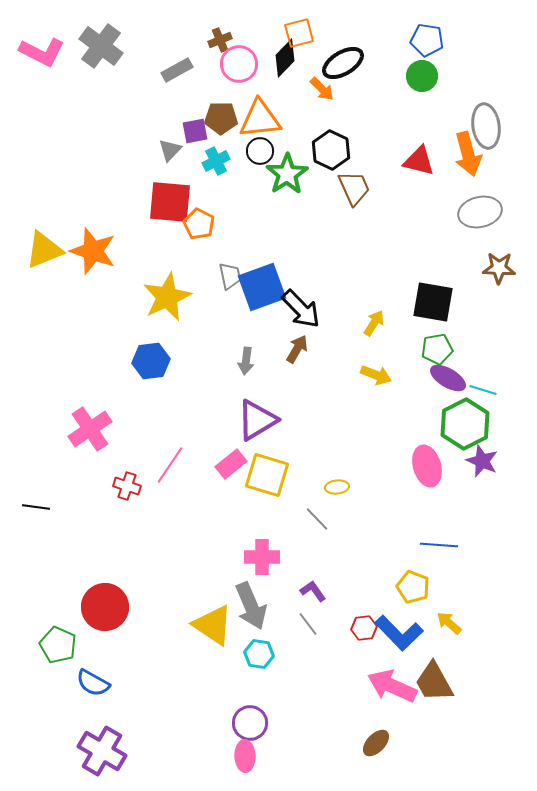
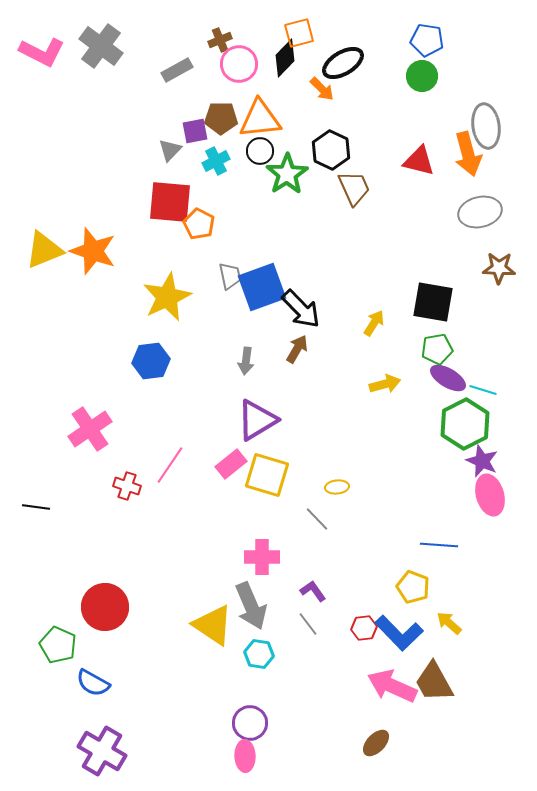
yellow arrow at (376, 375): moved 9 px right, 9 px down; rotated 36 degrees counterclockwise
pink ellipse at (427, 466): moved 63 px right, 29 px down
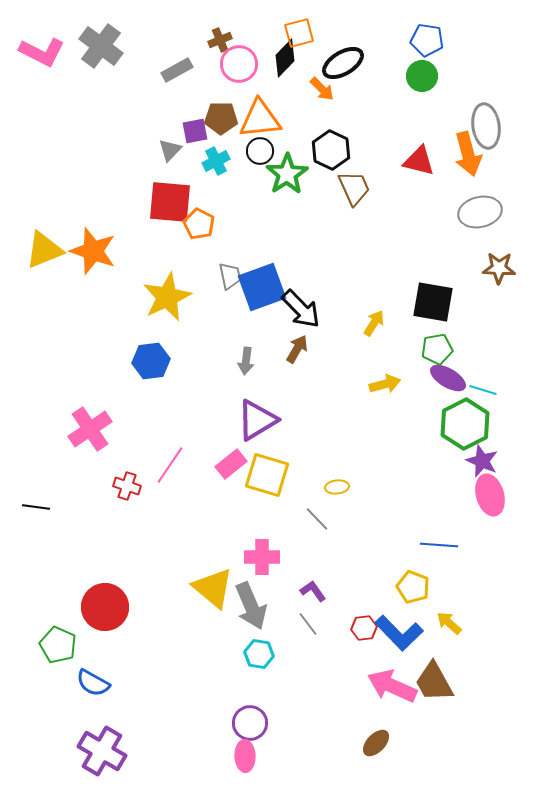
yellow triangle at (213, 625): moved 37 px up; rotated 6 degrees clockwise
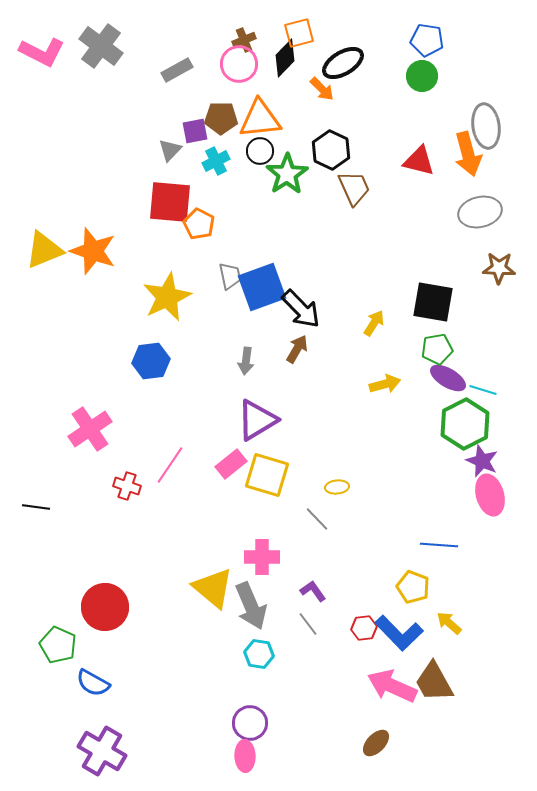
brown cross at (220, 40): moved 24 px right
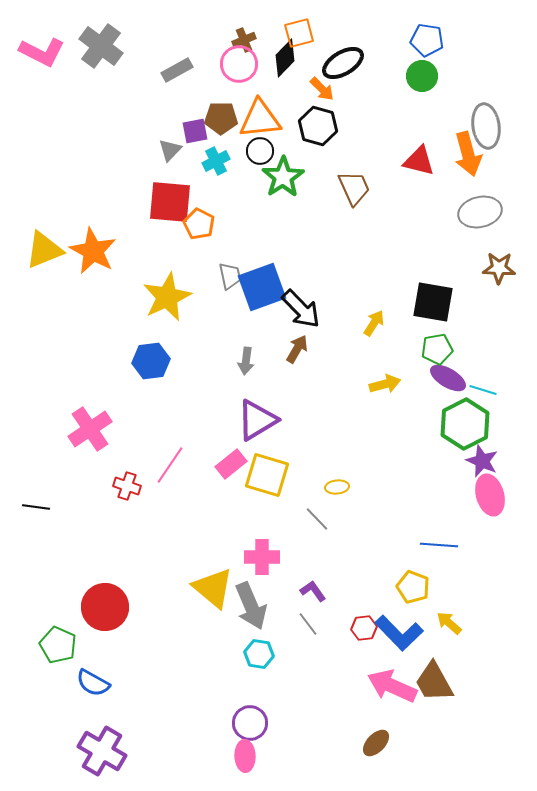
black hexagon at (331, 150): moved 13 px left, 24 px up; rotated 9 degrees counterclockwise
green star at (287, 174): moved 4 px left, 3 px down
orange star at (93, 251): rotated 9 degrees clockwise
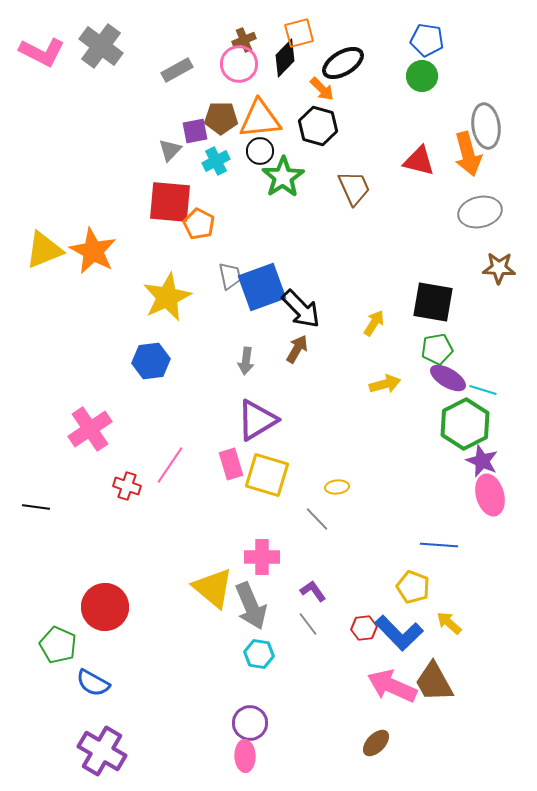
pink rectangle at (231, 464): rotated 68 degrees counterclockwise
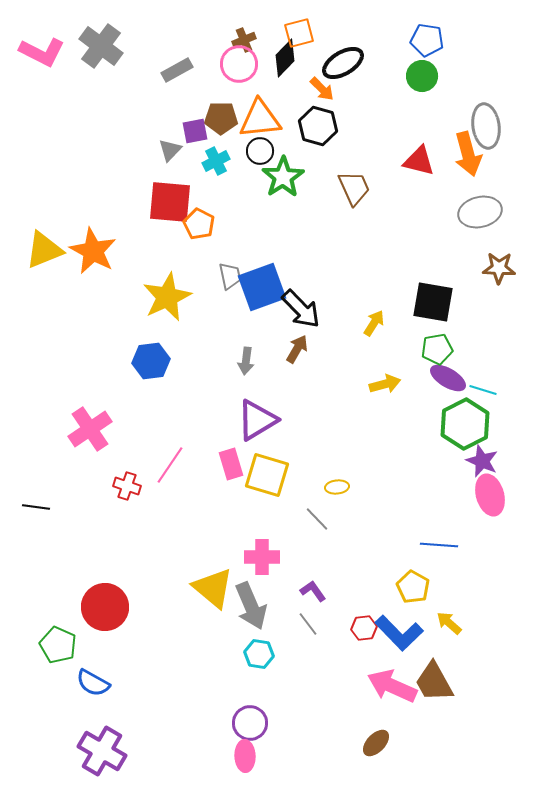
yellow pentagon at (413, 587): rotated 8 degrees clockwise
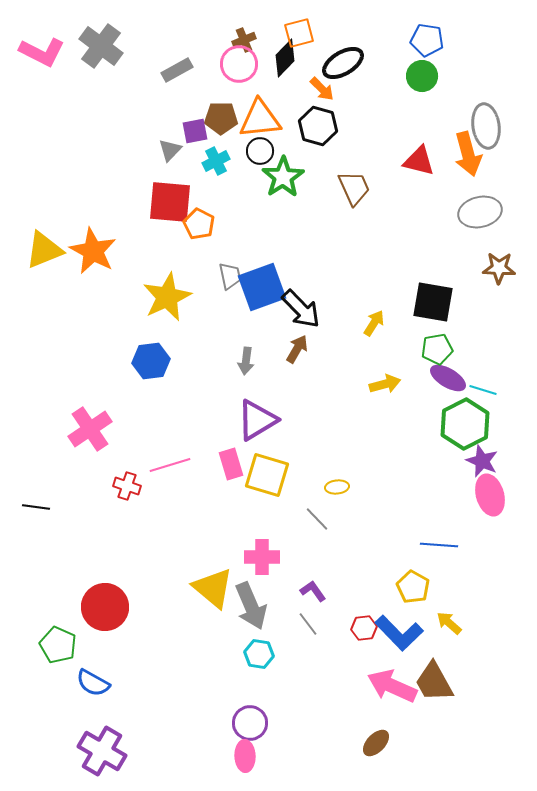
pink line at (170, 465): rotated 39 degrees clockwise
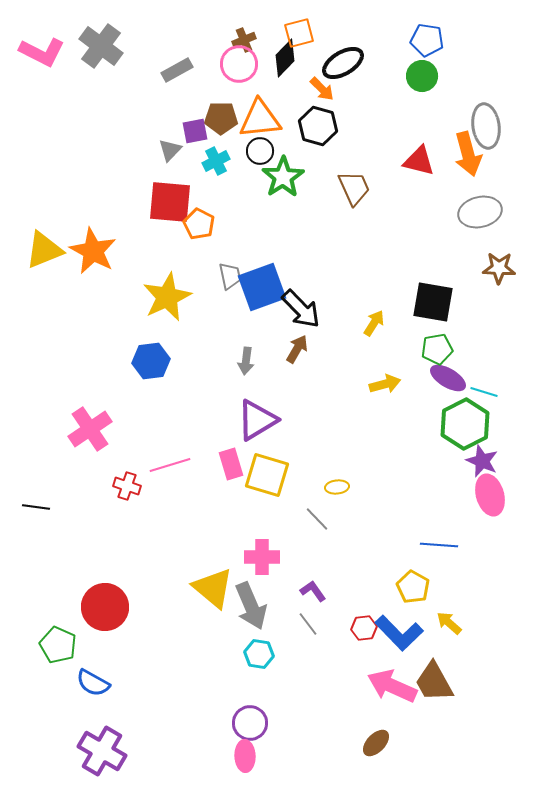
cyan line at (483, 390): moved 1 px right, 2 px down
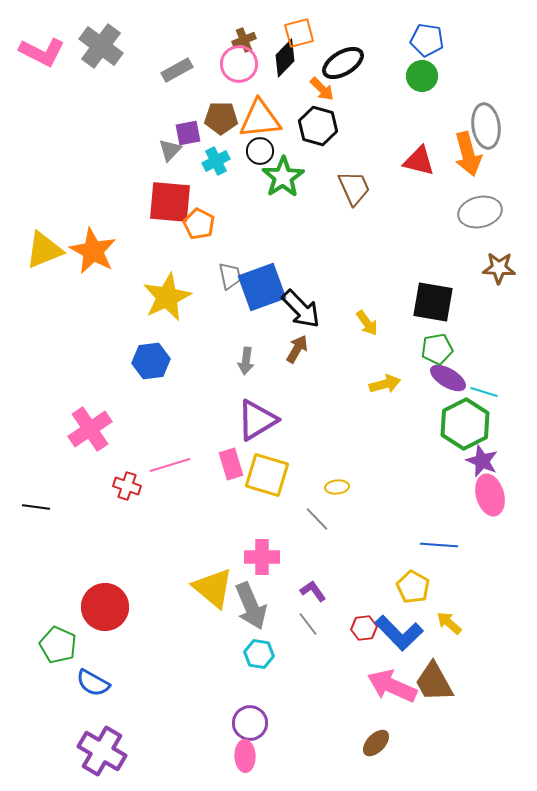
purple square at (195, 131): moved 7 px left, 2 px down
yellow arrow at (374, 323): moved 7 px left; rotated 112 degrees clockwise
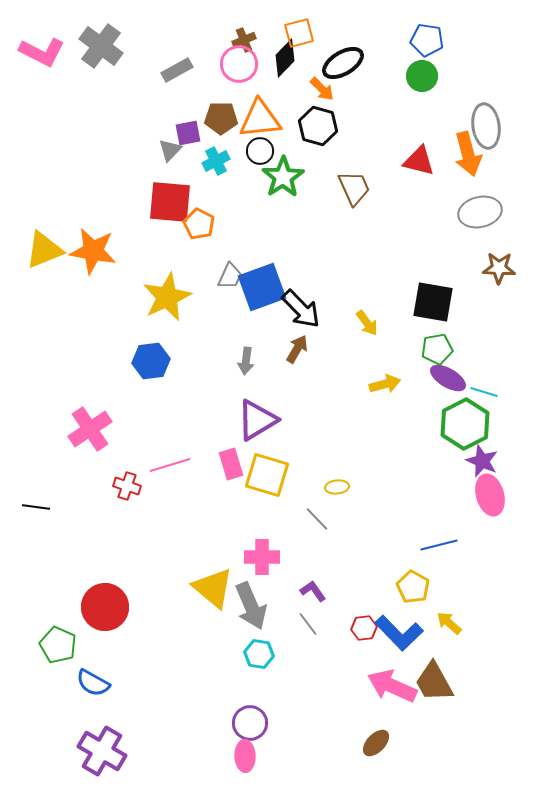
orange star at (93, 251): rotated 18 degrees counterclockwise
gray trapezoid at (230, 276): rotated 36 degrees clockwise
blue line at (439, 545): rotated 18 degrees counterclockwise
